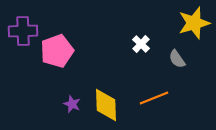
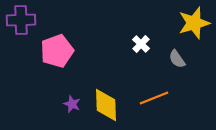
purple cross: moved 2 px left, 11 px up
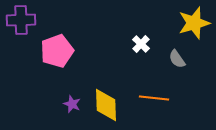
orange line: rotated 28 degrees clockwise
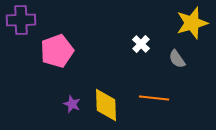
yellow star: moved 2 px left
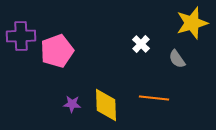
purple cross: moved 16 px down
purple star: rotated 18 degrees counterclockwise
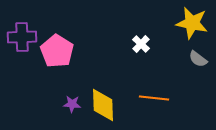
yellow star: rotated 28 degrees clockwise
purple cross: moved 1 px right, 1 px down
pink pentagon: rotated 20 degrees counterclockwise
gray semicircle: moved 21 px right; rotated 18 degrees counterclockwise
yellow diamond: moved 3 px left
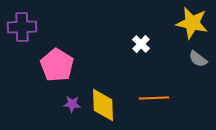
purple cross: moved 10 px up
pink pentagon: moved 14 px down
orange line: rotated 8 degrees counterclockwise
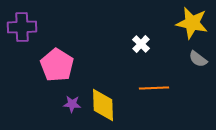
orange line: moved 10 px up
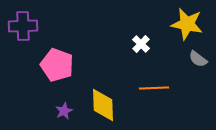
yellow star: moved 5 px left, 1 px down
purple cross: moved 1 px right, 1 px up
pink pentagon: rotated 12 degrees counterclockwise
purple star: moved 8 px left, 7 px down; rotated 30 degrees counterclockwise
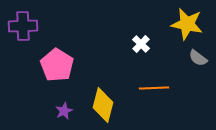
gray semicircle: moved 1 px up
pink pentagon: rotated 12 degrees clockwise
yellow diamond: rotated 16 degrees clockwise
